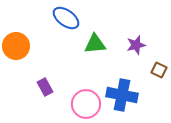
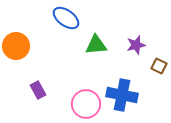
green triangle: moved 1 px right, 1 px down
brown square: moved 4 px up
purple rectangle: moved 7 px left, 3 px down
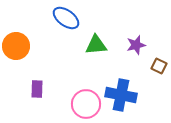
purple rectangle: moved 1 px left, 1 px up; rotated 30 degrees clockwise
blue cross: moved 1 px left
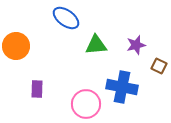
blue cross: moved 1 px right, 8 px up
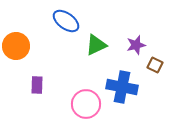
blue ellipse: moved 3 px down
green triangle: rotated 20 degrees counterclockwise
brown square: moved 4 px left, 1 px up
purple rectangle: moved 4 px up
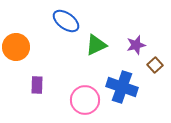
orange circle: moved 1 px down
brown square: rotated 21 degrees clockwise
blue cross: rotated 8 degrees clockwise
pink circle: moved 1 px left, 4 px up
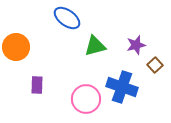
blue ellipse: moved 1 px right, 3 px up
green triangle: moved 1 px left, 1 px down; rotated 10 degrees clockwise
pink circle: moved 1 px right, 1 px up
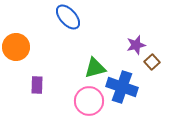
blue ellipse: moved 1 px right, 1 px up; rotated 12 degrees clockwise
green triangle: moved 22 px down
brown square: moved 3 px left, 3 px up
pink circle: moved 3 px right, 2 px down
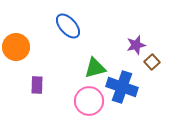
blue ellipse: moved 9 px down
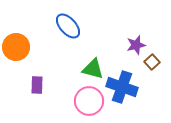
green triangle: moved 2 px left, 1 px down; rotated 30 degrees clockwise
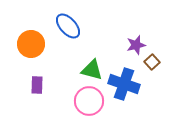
orange circle: moved 15 px right, 3 px up
green triangle: moved 1 px left, 1 px down
blue cross: moved 2 px right, 3 px up
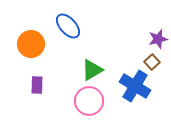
purple star: moved 22 px right, 6 px up
green triangle: rotated 45 degrees counterclockwise
blue cross: moved 11 px right, 2 px down; rotated 12 degrees clockwise
